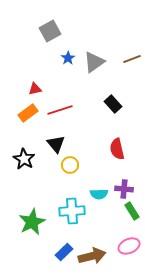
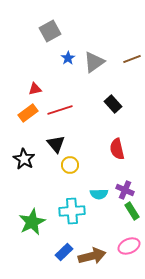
purple cross: moved 1 px right, 1 px down; rotated 18 degrees clockwise
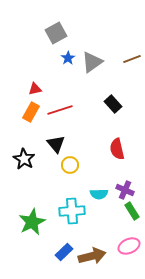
gray square: moved 6 px right, 2 px down
gray triangle: moved 2 px left
orange rectangle: moved 3 px right, 1 px up; rotated 24 degrees counterclockwise
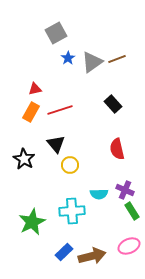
brown line: moved 15 px left
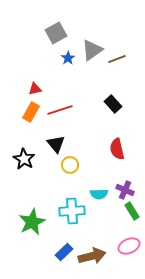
gray triangle: moved 12 px up
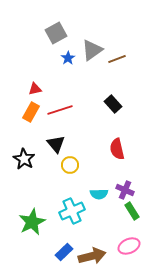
cyan cross: rotated 20 degrees counterclockwise
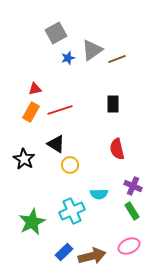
blue star: rotated 16 degrees clockwise
black rectangle: rotated 42 degrees clockwise
black triangle: rotated 18 degrees counterclockwise
purple cross: moved 8 px right, 4 px up
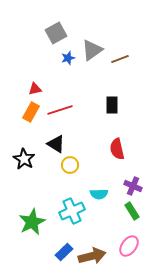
brown line: moved 3 px right
black rectangle: moved 1 px left, 1 px down
pink ellipse: rotated 30 degrees counterclockwise
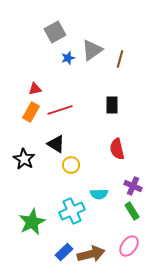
gray square: moved 1 px left, 1 px up
brown line: rotated 54 degrees counterclockwise
yellow circle: moved 1 px right
brown arrow: moved 1 px left, 2 px up
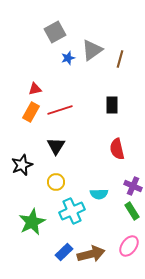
black triangle: moved 2 px down; rotated 30 degrees clockwise
black star: moved 2 px left, 6 px down; rotated 20 degrees clockwise
yellow circle: moved 15 px left, 17 px down
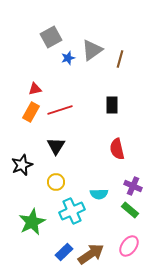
gray square: moved 4 px left, 5 px down
green rectangle: moved 2 px left, 1 px up; rotated 18 degrees counterclockwise
brown arrow: rotated 20 degrees counterclockwise
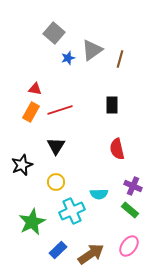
gray square: moved 3 px right, 4 px up; rotated 20 degrees counterclockwise
red triangle: rotated 24 degrees clockwise
blue rectangle: moved 6 px left, 2 px up
